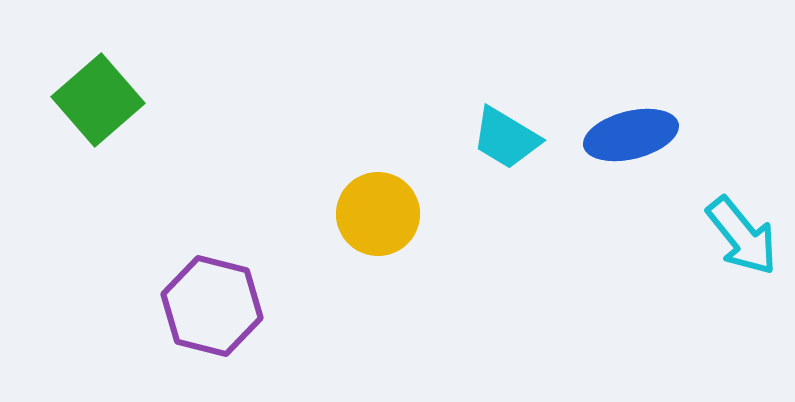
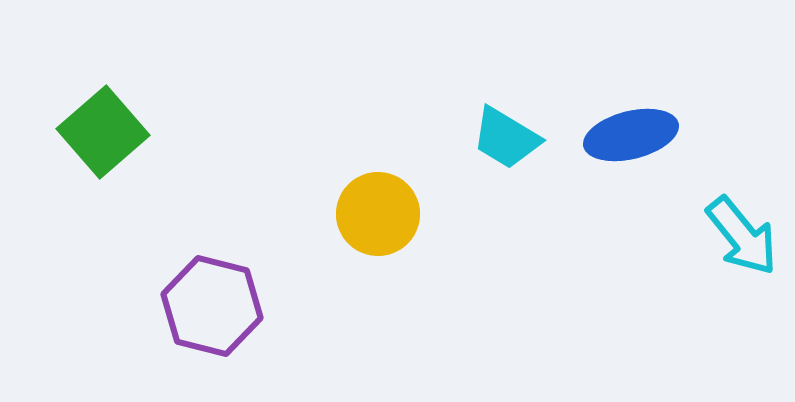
green square: moved 5 px right, 32 px down
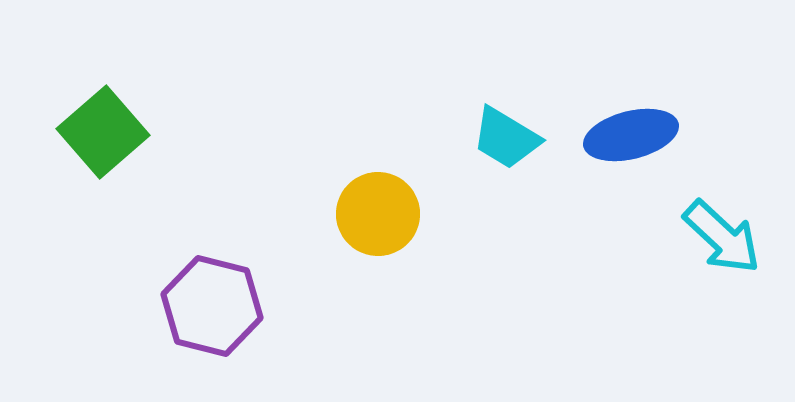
cyan arrow: moved 20 px left, 1 px down; rotated 8 degrees counterclockwise
